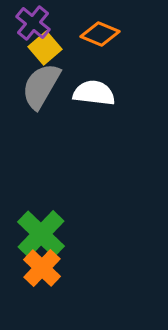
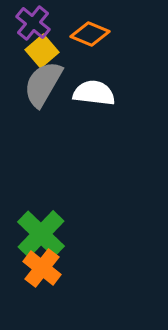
orange diamond: moved 10 px left
yellow square: moved 3 px left, 3 px down
gray semicircle: moved 2 px right, 2 px up
orange cross: rotated 6 degrees counterclockwise
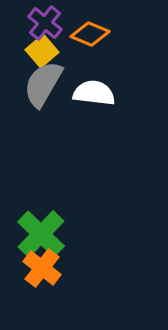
purple cross: moved 12 px right
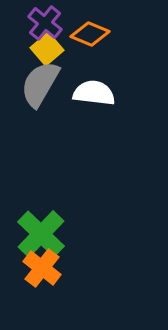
yellow square: moved 5 px right, 2 px up
gray semicircle: moved 3 px left
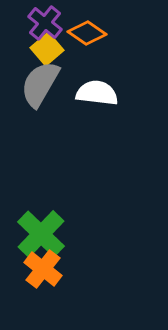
orange diamond: moved 3 px left, 1 px up; rotated 12 degrees clockwise
white semicircle: moved 3 px right
orange cross: moved 1 px right, 1 px down
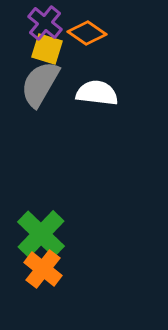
yellow square: rotated 32 degrees counterclockwise
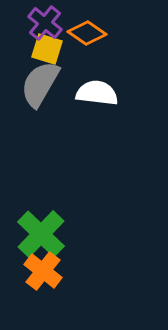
orange cross: moved 2 px down
